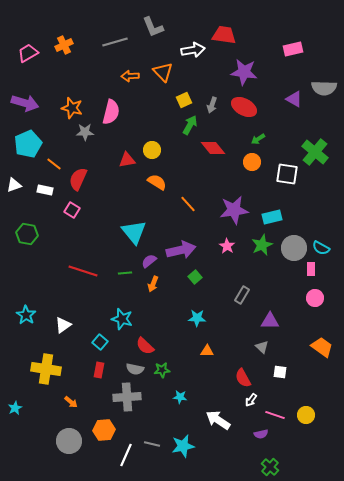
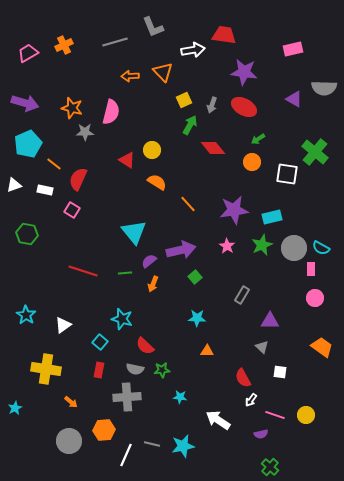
red triangle at (127, 160): rotated 42 degrees clockwise
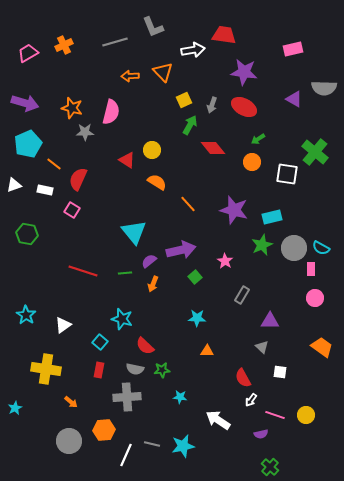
purple star at (234, 210): rotated 24 degrees clockwise
pink star at (227, 246): moved 2 px left, 15 px down
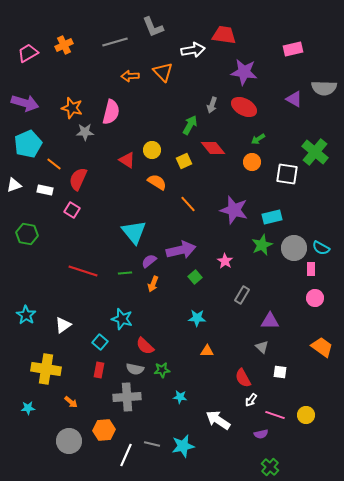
yellow square at (184, 100): moved 61 px down
cyan star at (15, 408): moved 13 px right; rotated 24 degrees clockwise
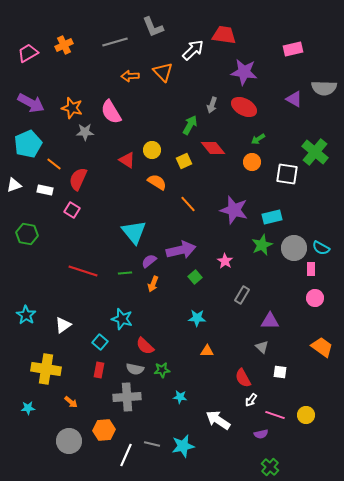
white arrow at (193, 50): rotated 35 degrees counterclockwise
purple arrow at (25, 103): moved 6 px right; rotated 12 degrees clockwise
pink semicircle at (111, 112): rotated 135 degrees clockwise
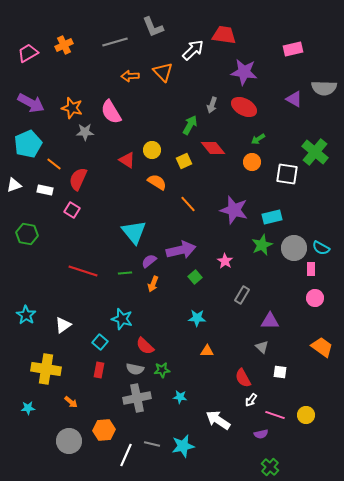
gray cross at (127, 397): moved 10 px right, 1 px down; rotated 8 degrees counterclockwise
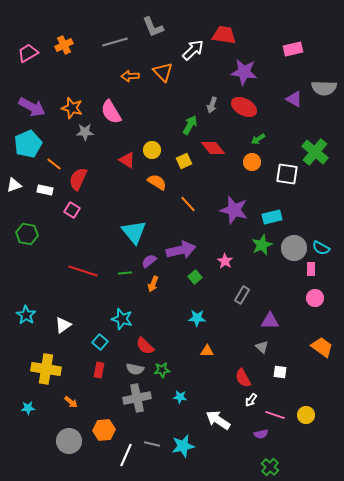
purple arrow at (31, 103): moved 1 px right, 4 px down
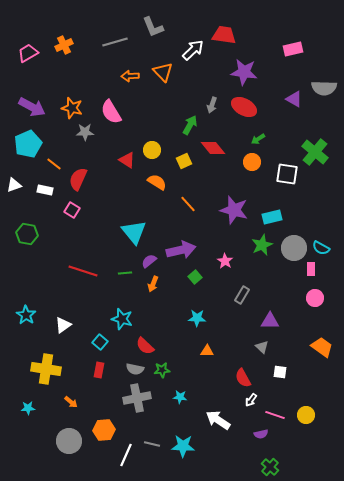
cyan star at (183, 446): rotated 15 degrees clockwise
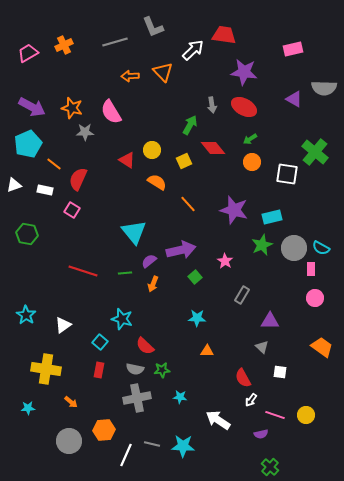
gray arrow at (212, 105): rotated 28 degrees counterclockwise
green arrow at (258, 139): moved 8 px left
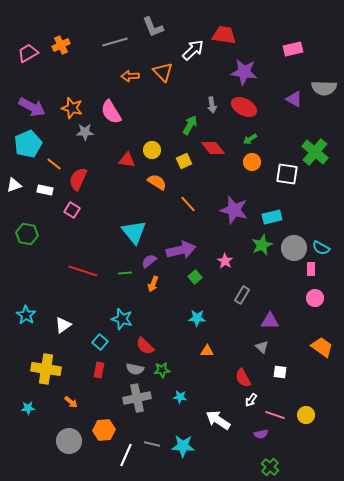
orange cross at (64, 45): moved 3 px left
red triangle at (127, 160): rotated 24 degrees counterclockwise
